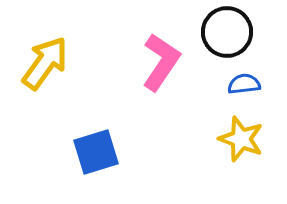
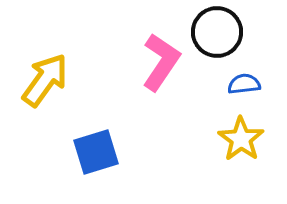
black circle: moved 10 px left
yellow arrow: moved 17 px down
yellow star: rotated 15 degrees clockwise
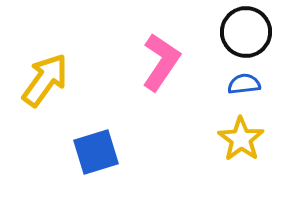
black circle: moved 29 px right
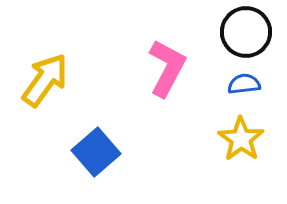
pink L-shape: moved 6 px right, 6 px down; rotated 6 degrees counterclockwise
blue square: rotated 24 degrees counterclockwise
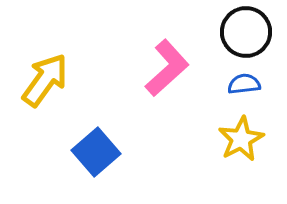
pink L-shape: rotated 20 degrees clockwise
yellow star: rotated 9 degrees clockwise
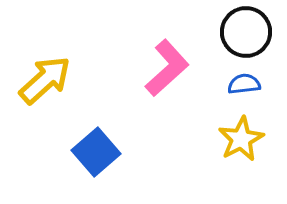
yellow arrow: rotated 12 degrees clockwise
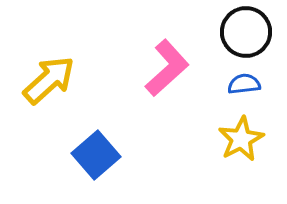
yellow arrow: moved 4 px right
blue square: moved 3 px down
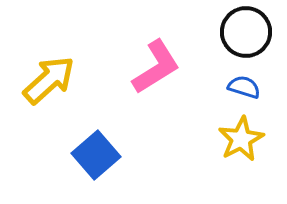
pink L-shape: moved 11 px left, 1 px up; rotated 10 degrees clockwise
blue semicircle: moved 3 px down; rotated 24 degrees clockwise
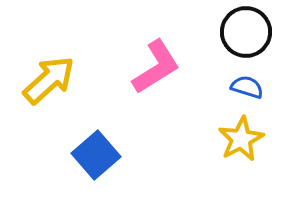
blue semicircle: moved 3 px right
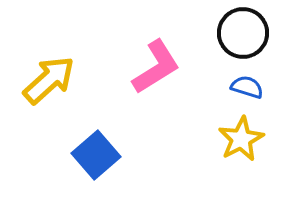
black circle: moved 3 px left, 1 px down
